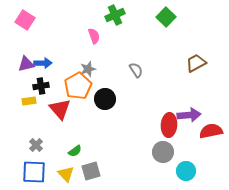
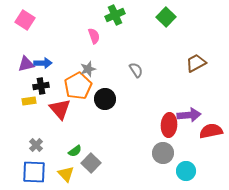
gray circle: moved 1 px down
gray square: moved 8 px up; rotated 30 degrees counterclockwise
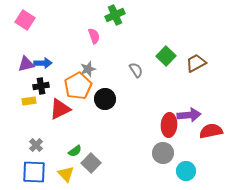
green square: moved 39 px down
red triangle: rotated 45 degrees clockwise
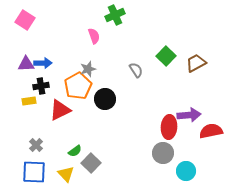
purple triangle: rotated 12 degrees clockwise
red triangle: moved 1 px down
red ellipse: moved 2 px down
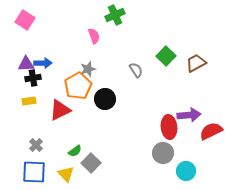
black cross: moved 8 px left, 8 px up
red ellipse: rotated 10 degrees counterclockwise
red semicircle: rotated 15 degrees counterclockwise
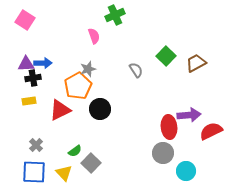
black circle: moved 5 px left, 10 px down
yellow triangle: moved 2 px left, 1 px up
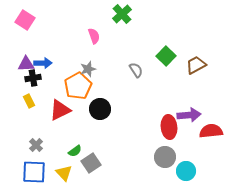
green cross: moved 7 px right, 1 px up; rotated 18 degrees counterclockwise
brown trapezoid: moved 2 px down
yellow rectangle: rotated 72 degrees clockwise
red semicircle: rotated 20 degrees clockwise
gray circle: moved 2 px right, 4 px down
gray square: rotated 12 degrees clockwise
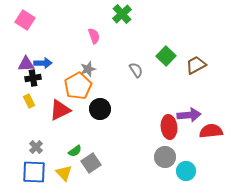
gray cross: moved 2 px down
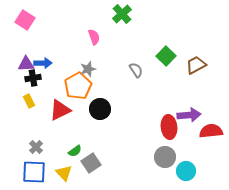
pink semicircle: moved 1 px down
